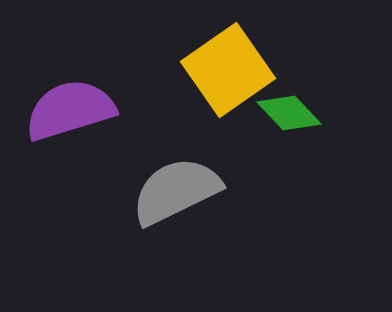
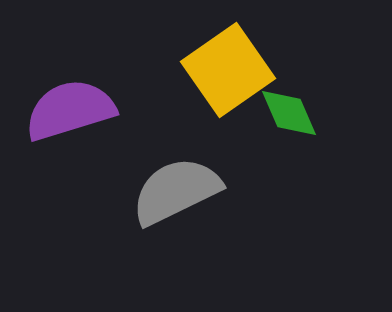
green diamond: rotated 20 degrees clockwise
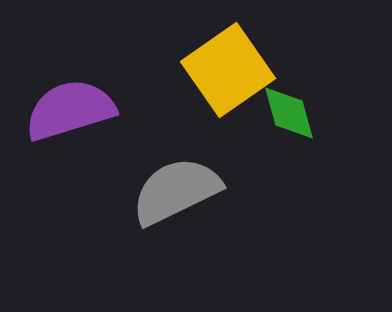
green diamond: rotated 8 degrees clockwise
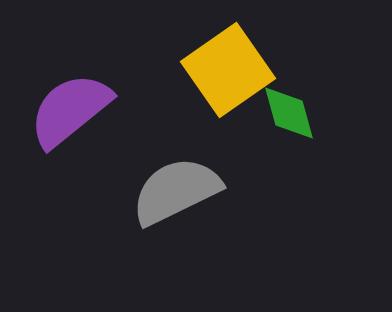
purple semicircle: rotated 22 degrees counterclockwise
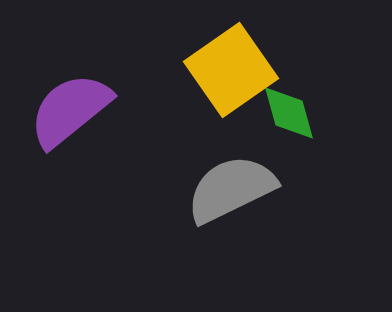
yellow square: moved 3 px right
gray semicircle: moved 55 px right, 2 px up
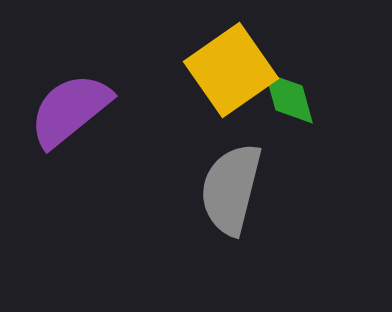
green diamond: moved 15 px up
gray semicircle: rotated 50 degrees counterclockwise
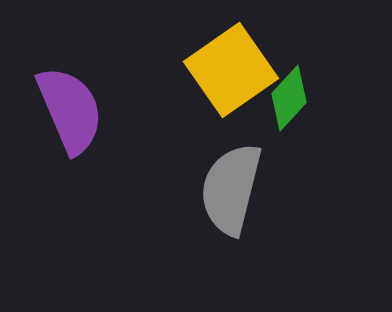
green diamond: rotated 58 degrees clockwise
purple semicircle: rotated 106 degrees clockwise
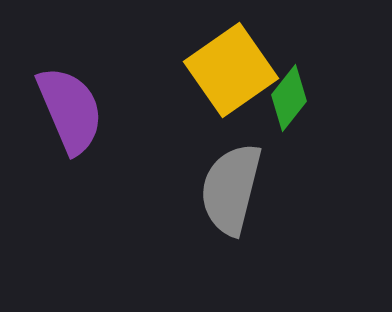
green diamond: rotated 4 degrees counterclockwise
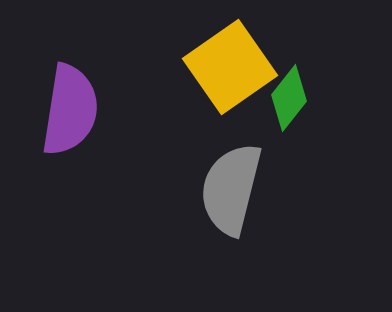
yellow square: moved 1 px left, 3 px up
purple semicircle: rotated 32 degrees clockwise
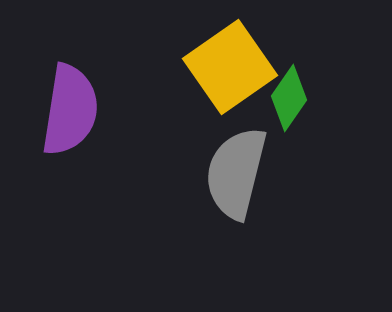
green diamond: rotated 4 degrees counterclockwise
gray semicircle: moved 5 px right, 16 px up
